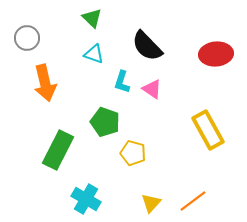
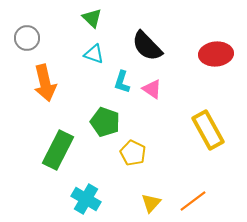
yellow pentagon: rotated 10 degrees clockwise
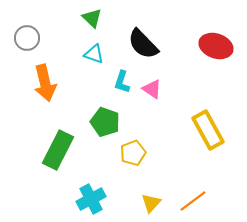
black semicircle: moved 4 px left, 2 px up
red ellipse: moved 8 px up; rotated 24 degrees clockwise
yellow pentagon: rotated 25 degrees clockwise
cyan cross: moved 5 px right; rotated 32 degrees clockwise
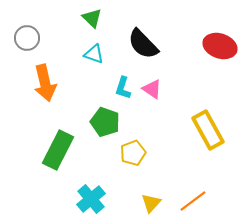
red ellipse: moved 4 px right
cyan L-shape: moved 1 px right, 6 px down
cyan cross: rotated 12 degrees counterclockwise
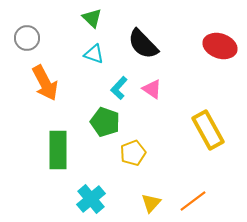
orange arrow: rotated 15 degrees counterclockwise
cyan L-shape: moved 4 px left; rotated 25 degrees clockwise
green rectangle: rotated 27 degrees counterclockwise
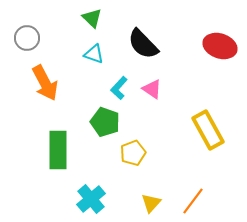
orange line: rotated 16 degrees counterclockwise
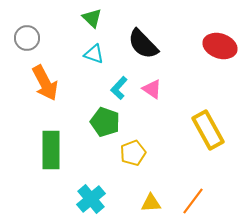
green rectangle: moved 7 px left
yellow triangle: rotated 45 degrees clockwise
